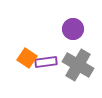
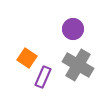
purple rectangle: moved 3 px left, 15 px down; rotated 60 degrees counterclockwise
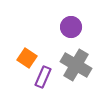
purple circle: moved 2 px left, 2 px up
gray cross: moved 2 px left
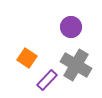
purple rectangle: moved 4 px right, 3 px down; rotated 20 degrees clockwise
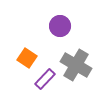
purple circle: moved 11 px left, 1 px up
purple rectangle: moved 2 px left, 1 px up
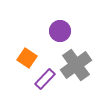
purple circle: moved 5 px down
gray cross: rotated 24 degrees clockwise
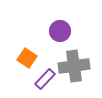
gray cross: moved 2 px left, 1 px down; rotated 28 degrees clockwise
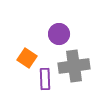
purple circle: moved 1 px left, 3 px down
purple rectangle: rotated 45 degrees counterclockwise
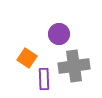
purple rectangle: moved 1 px left
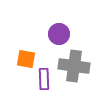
orange square: moved 1 px left, 1 px down; rotated 24 degrees counterclockwise
gray cross: rotated 16 degrees clockwise
